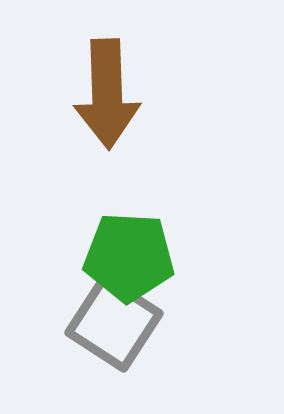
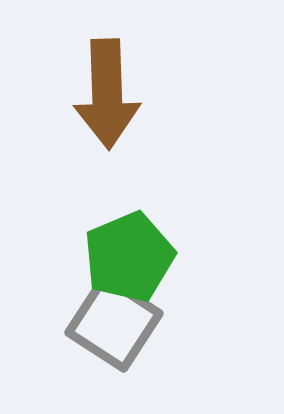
green pentagon: rotated 26 degrees counterclockwise
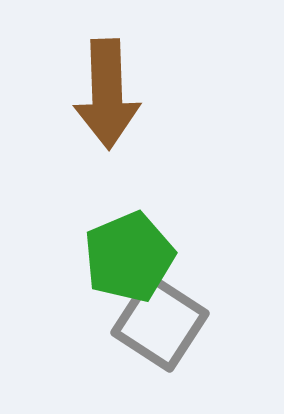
gray square: moved 46 px right
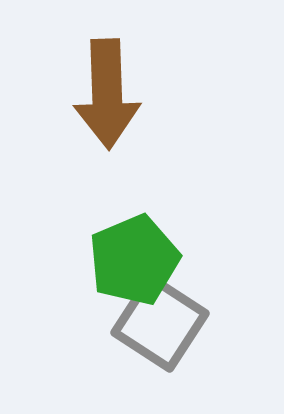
green pentagon: moved 5 px right, 3 px down
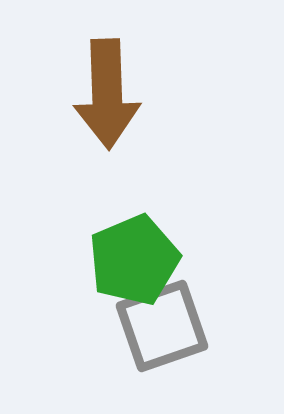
gray square: moved 2 px right, 3 px down; rotated 38 degrees clockwise
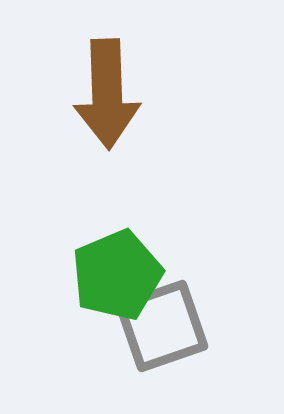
green pentagon: moved 17 px left, 15 px down
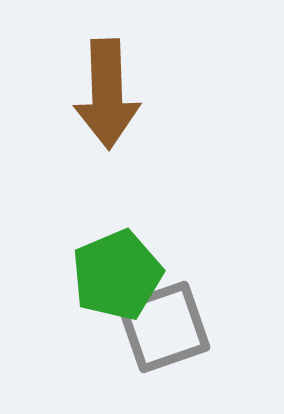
gray square: moved 2 px right, 1 px down
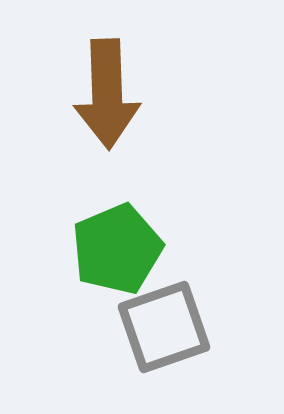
green pentagon: moved 26 px up
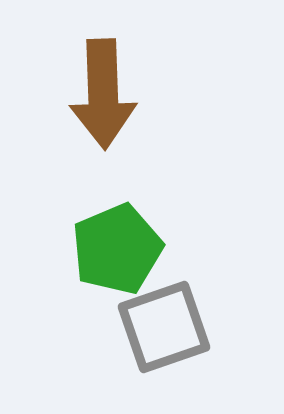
brown arrow: moved 4 px left
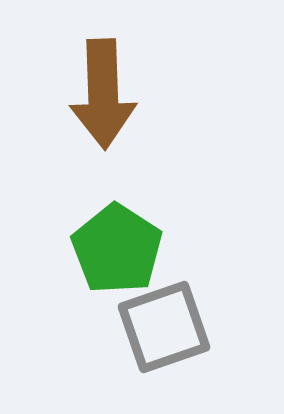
green pentagon: rotated 16 degrees counterclockwise
